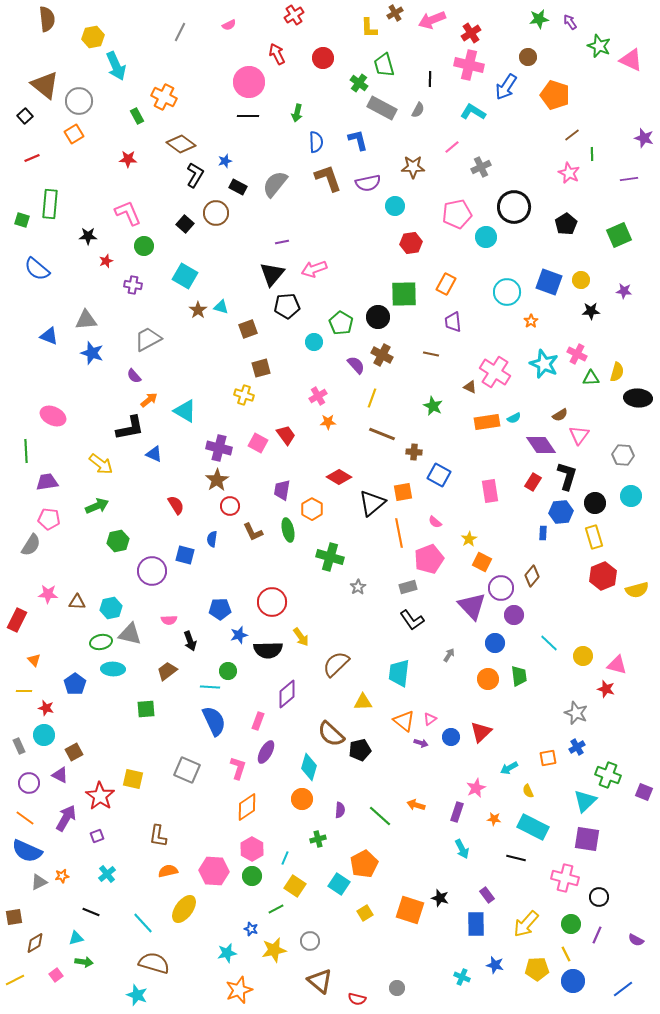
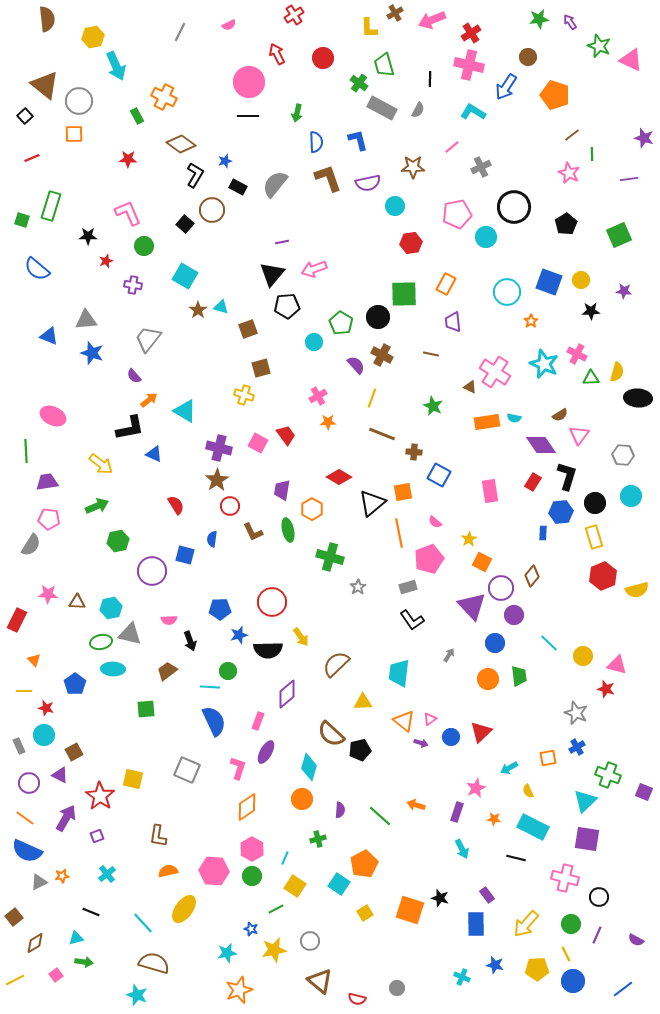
orange square at (74, 134): rotated 30 degrees clockwise
green rectangle at (50, 204): moved 1 px right, 2 px down; rotated 12 degrees clockwise
brown circle at (216, 213): moved 4 px left, 3 px up
gray trapezoid at (148, 339): rotated 24 degrees counterclockwise
cyan semicircle at (514, 418): rotated 40 degrees clockwise
brown square at (14, 917): rotated 30 degrees counterclockwise
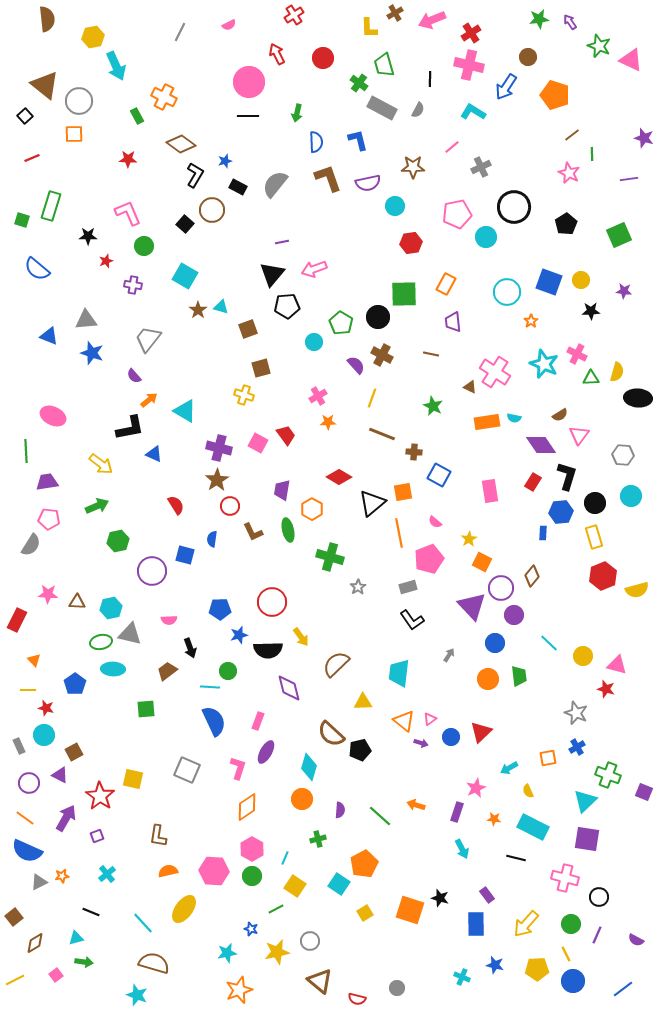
black arrow at (190, 641): moved 7 px down
yellow line at (24, 691): moved 4 px right, 1 px up
purple diamond at (287, 694): moved 2 px right, 6 px up; rotated 64 degrees counterclockwise
yellow star at (274, 950): moved 3 px right, 2 px down
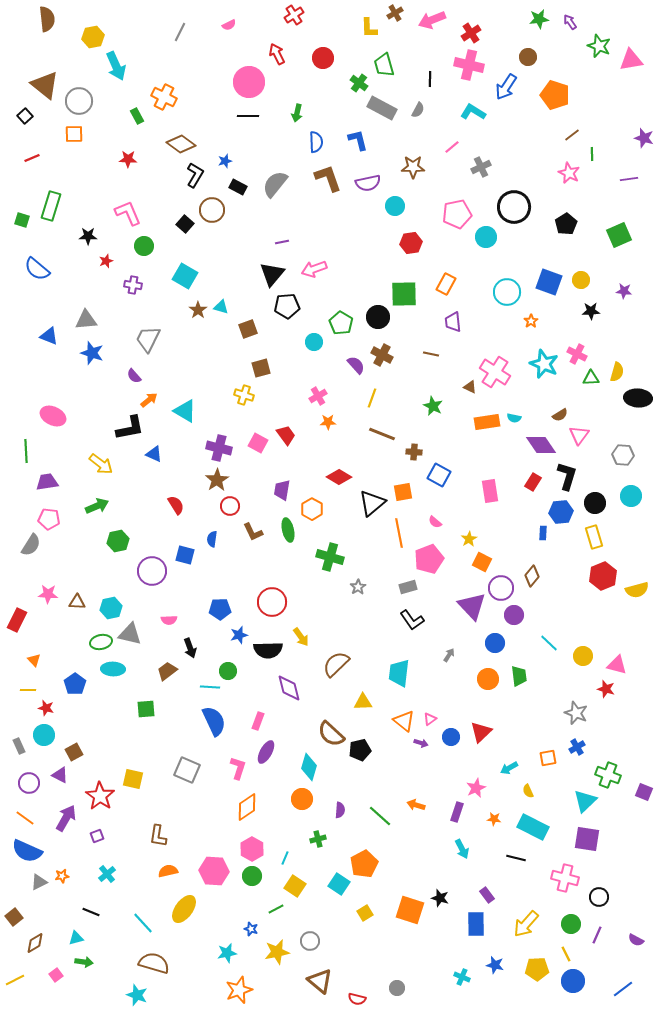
pink triangle at (631, 60): rotated 35 degrees counterclockwise
gray trapezoid at (148, 339): rotated 12 degrees counterclockwise
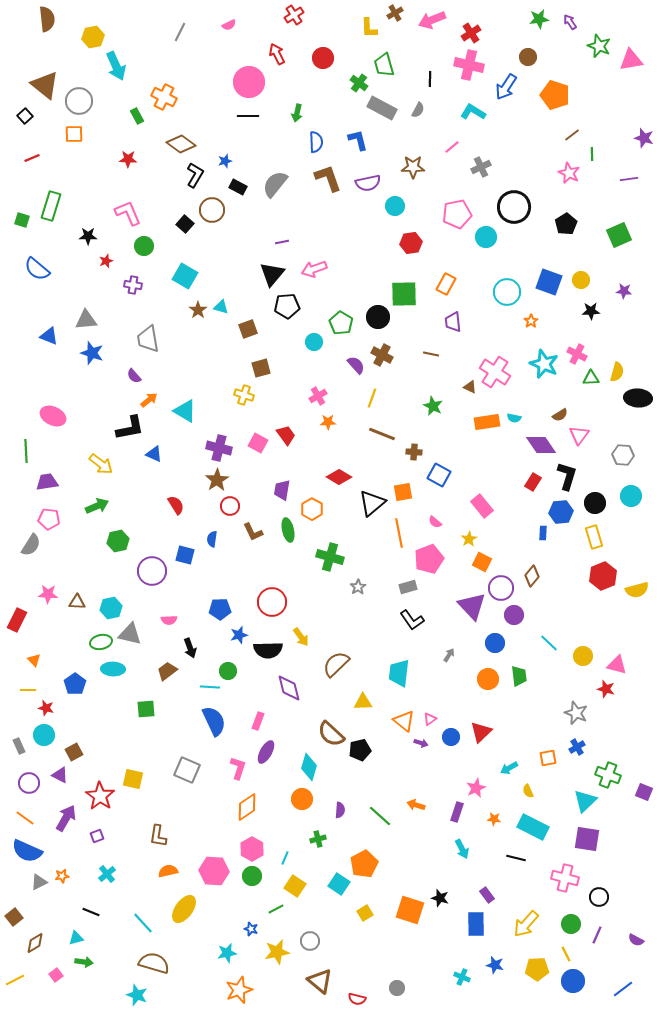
gray trapezoid at (148, 339): rotated 36 degrees counterclockwise
pink rectangle at (490, 491): moved 8 px left, 15 px down; rotated 30 degrees counterclockwise
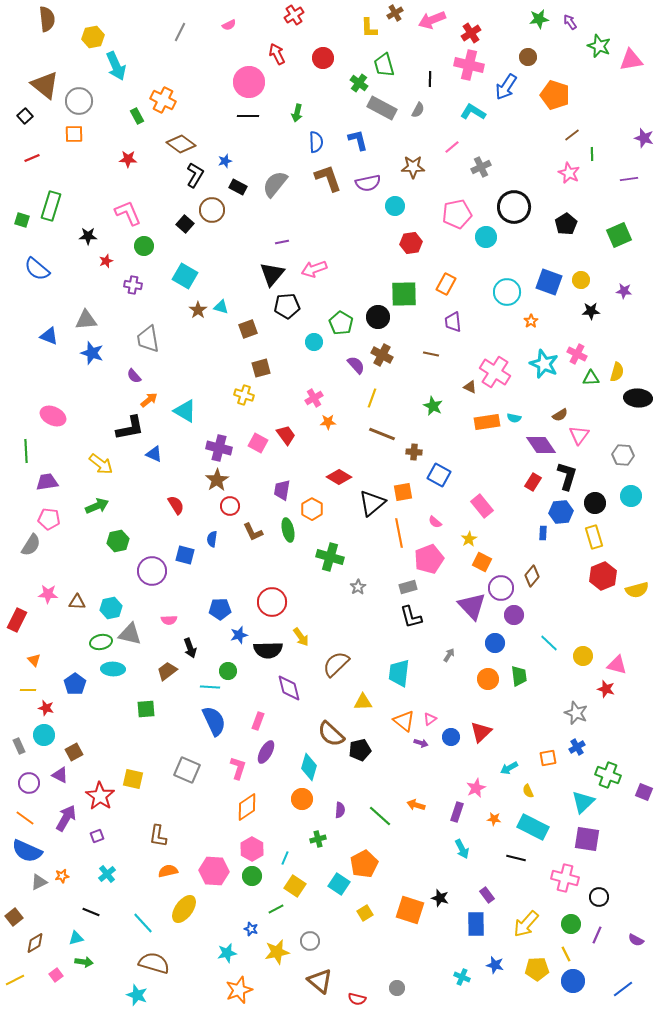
orange cross at (164, 97): moved 1 px left, 3 px down
pink cross at (318, 396): moved 4 px left, 2 px down
black L-shape at (412, 620): moved 1 px left, 3 px up; rotated 20 degrees clockwise
cyan triangle at (585, 801): moved 2 px left, 1 px down
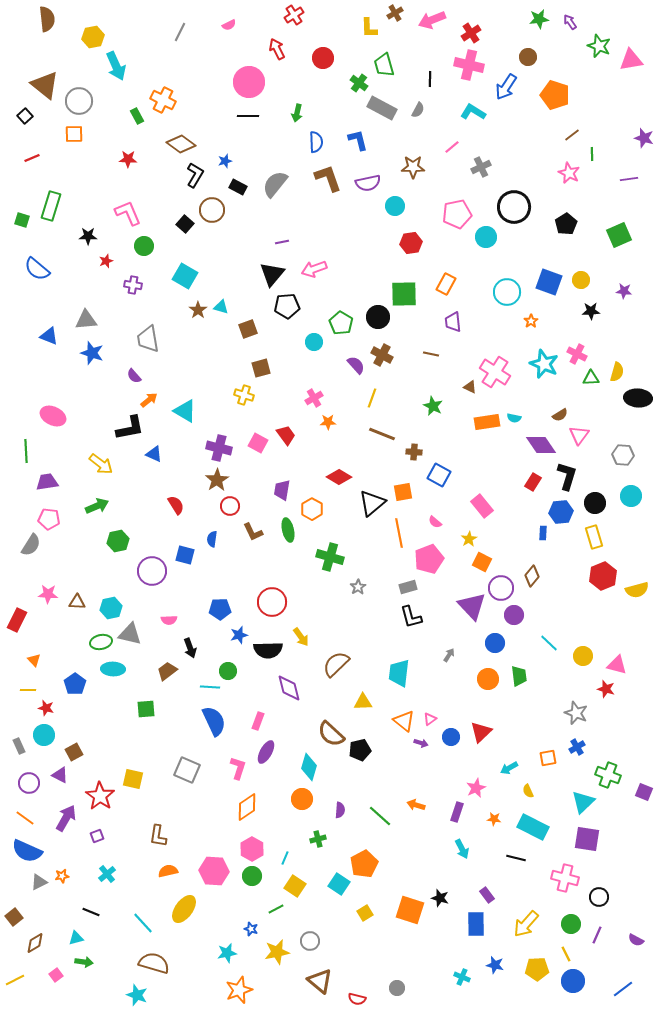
red arrow at (277, 54): moved 5 px up
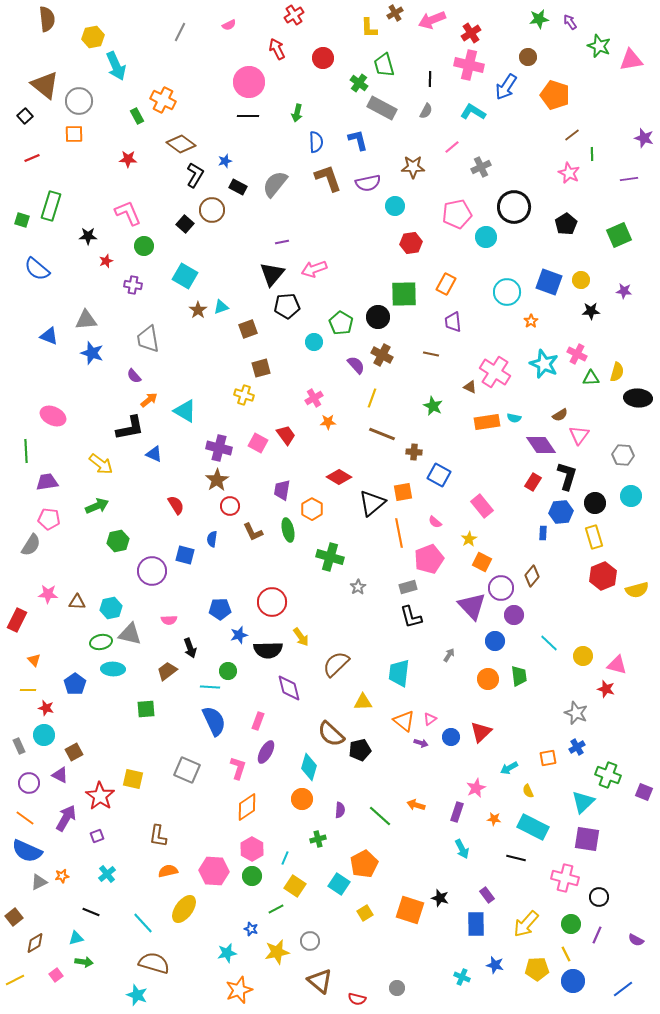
gray semicircle at (418, 110): moved 8 px right, 1 px down
cyan triangle at (221, 307): rotated 35 degrees counterclockwise
blue circle at (495, 643): moved 2 px up
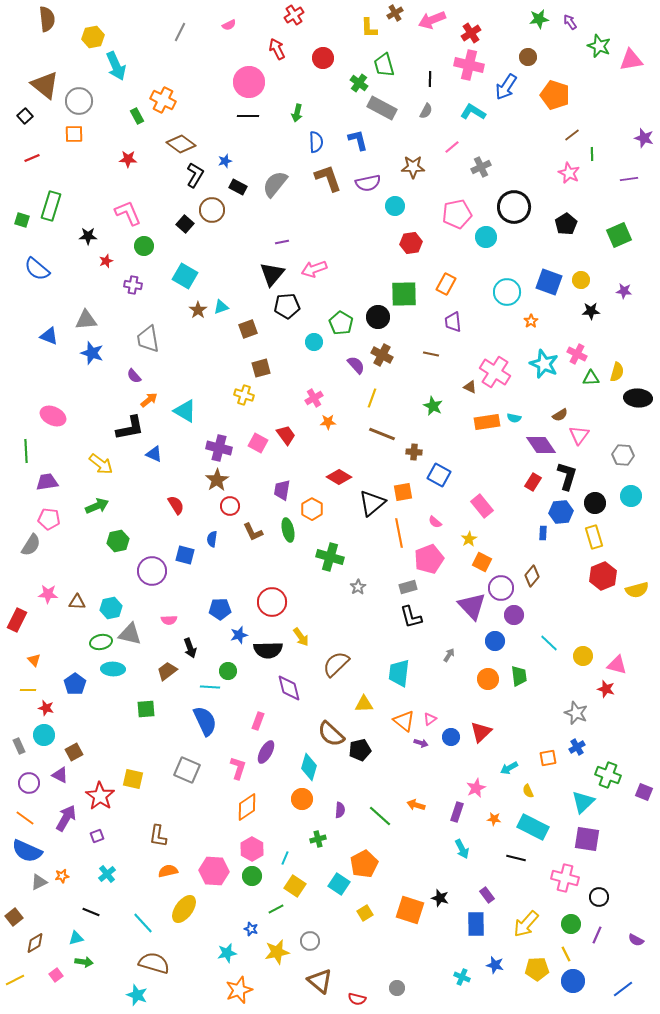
yellow triangle at (363, 702): moved 1 px right, 2 px down
blue semicircle at (214, 721): moved 9 px left
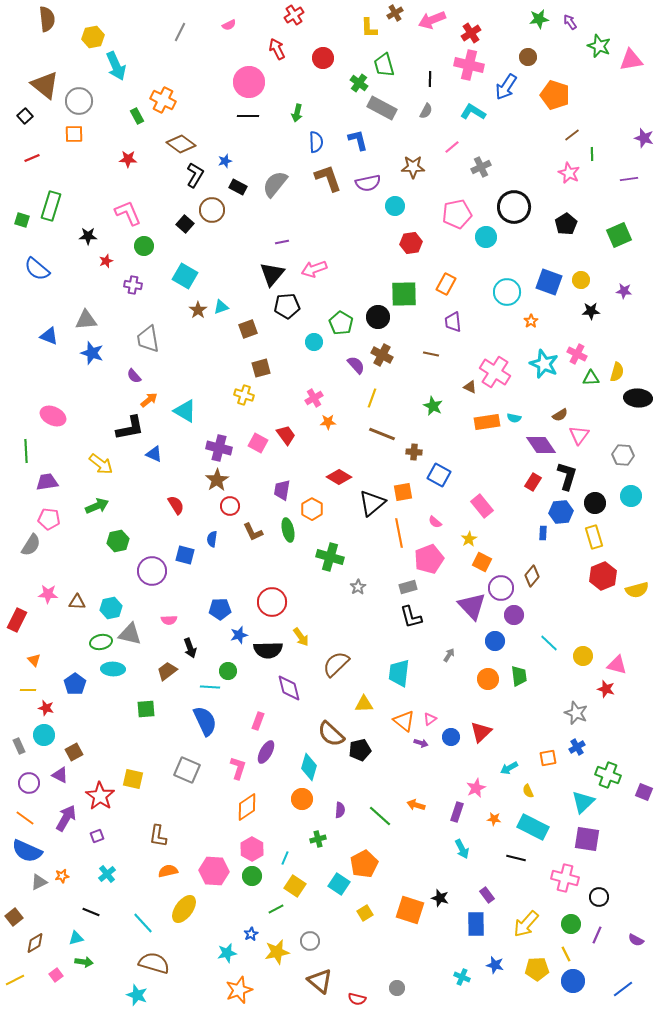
blue star at (251, 929): moved 5 px down; rotated 24 degrees clockwise
